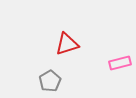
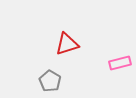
gray pentagon: rotated 10 degrees counterclockwise
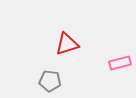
gray pentagon: rotated 25 degrees counterclockwise
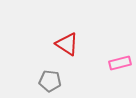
red triangle: rotated 50 degrees clockwise
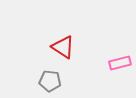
red triangle: moved 4 px left, 3 px down
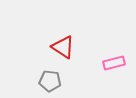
pink rectangle: moved 6 px left
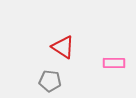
pink rectangle: rotated 15 degrees clockwise
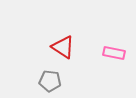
pink rectangle: moved 10 px up; rotated 10 degrees clockwise
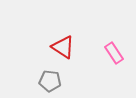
pink rectangle: rotated 45 degrees clockwise
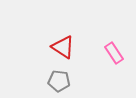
gray pentagon: moved 9 px right
